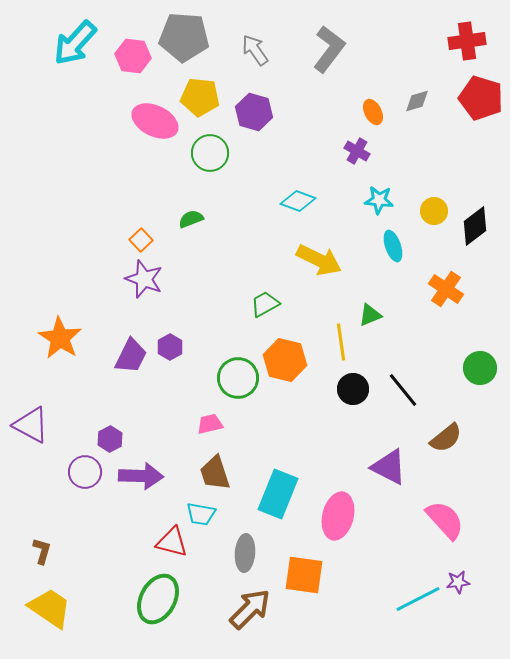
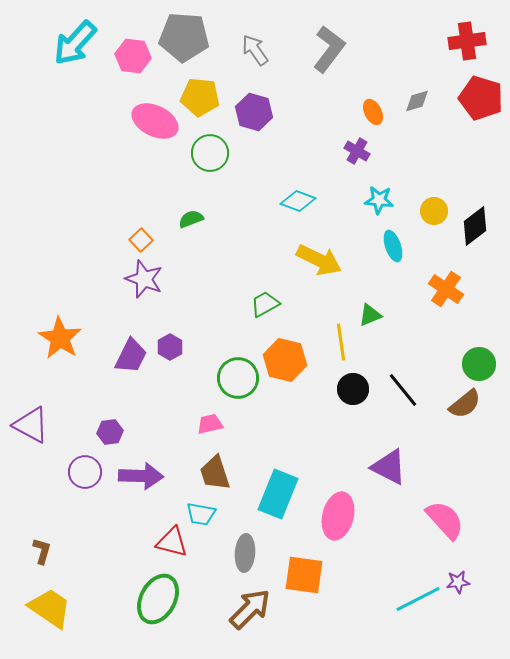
green circle at (480, 368): moved 1 px left, 4 px up
brown semicircle at (446, 438): moved 19 px right, 34 px up
purple hexagon at (110, 439): moved 7 px up; rotated 20 degrees clockwise
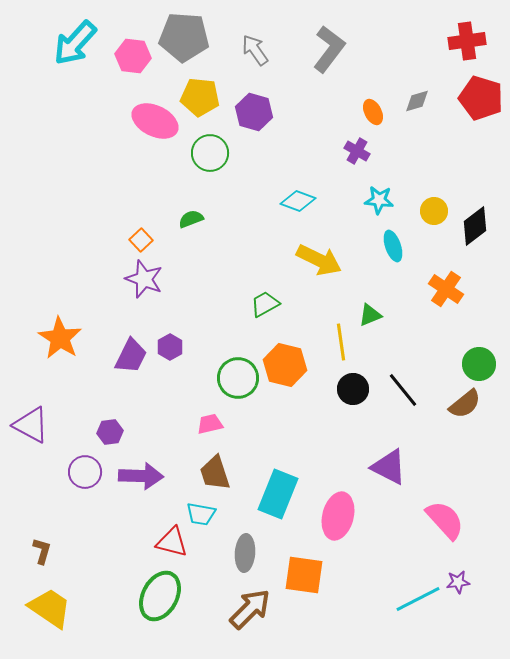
orange hexagon at (285, 360): moved 5 px down
green ellipse at (158, 599): moved 2 px right, 3 px up
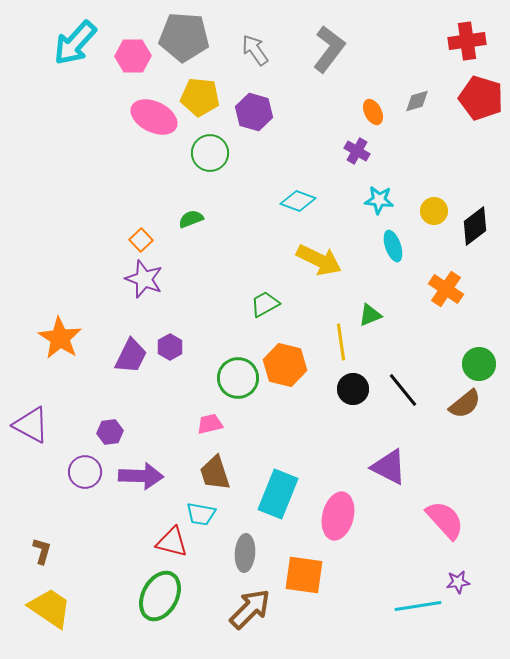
pink hexagon at (133, 56): rotated 8 degrees counterclockwise
pink ellipse at (155, 121): moved 1 px left, 4 px up
cyan line at (418, 599): moved 7 px down; rotated 18 degrees clockwise
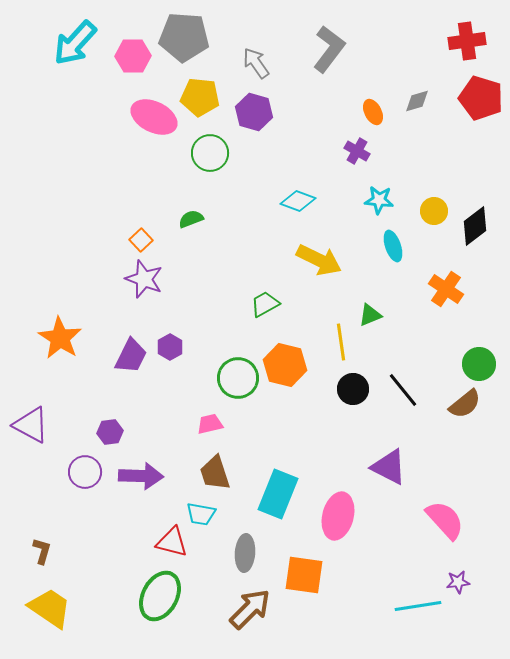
gray arrow at (255, 50): moved 1 px right, 13 px down
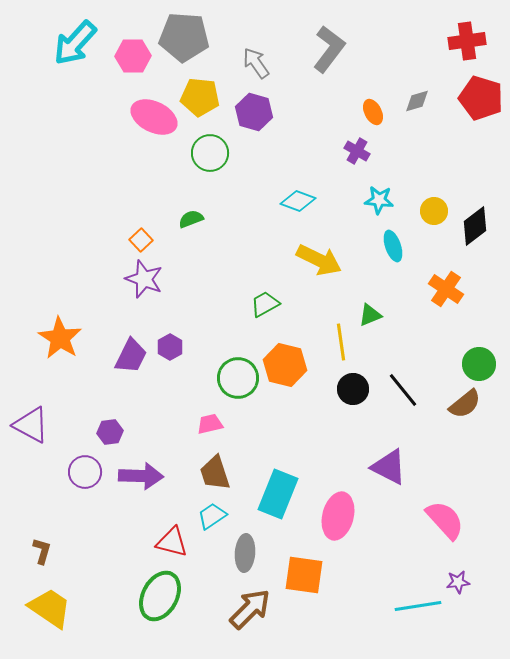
cyan trapezoid at (201, 514): moved 11 px right, 2 px down; rotated 136 degrees clockwise
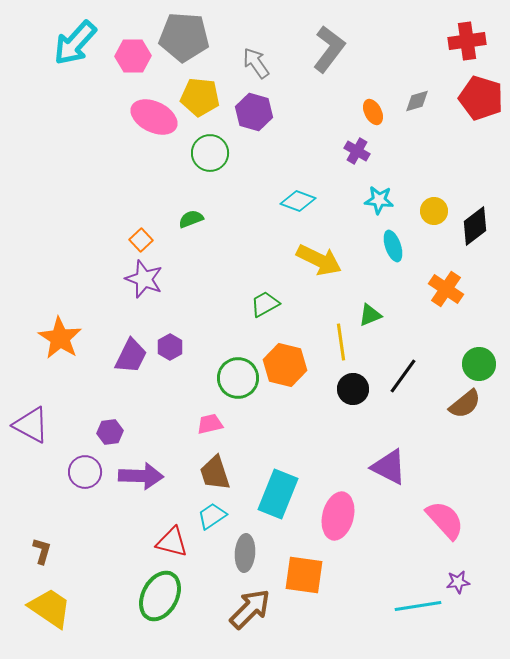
black line at (403, 390): moved 14 px up; rotated 75 degrees clockwise
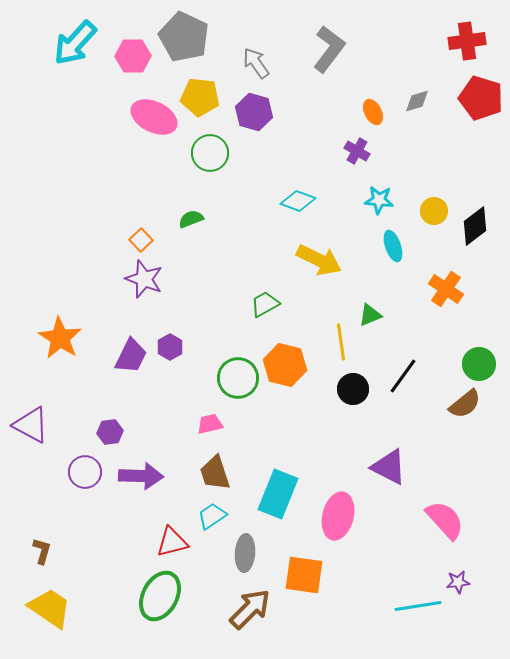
gray pentagon at (184, 37): rotated 21 degrees clockwise
red triangle at (172, 542): rotated 28 degrees counterclockwise
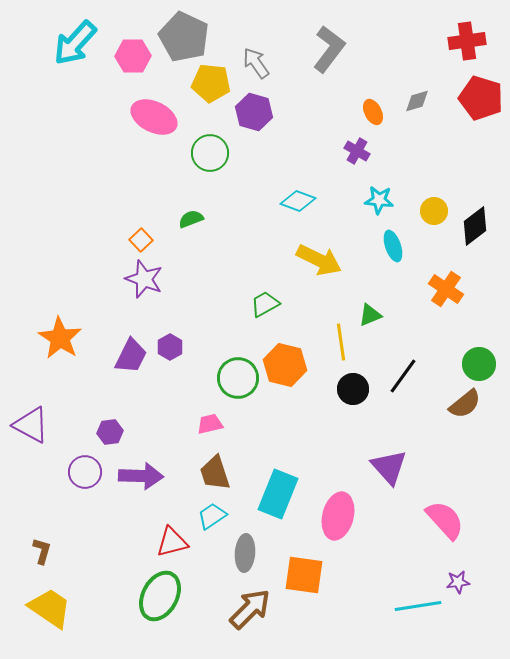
yellow pentagon at (200, 97): moved 11 px right, 14 px up
purple triangle at (389, 467): rotated 21 degrees clockwise
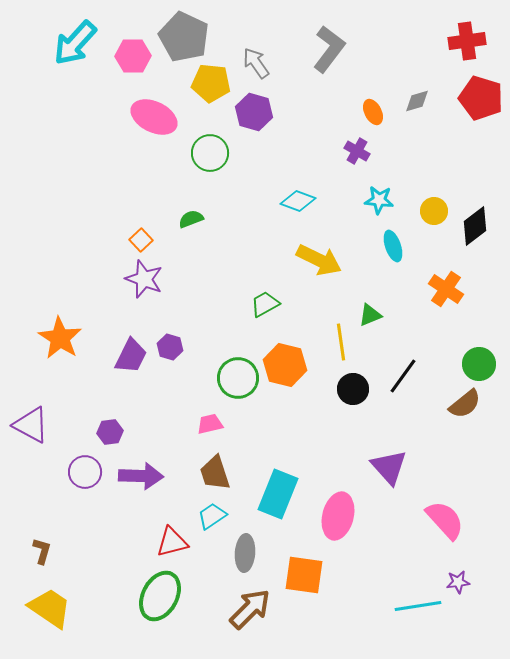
purple hexagon at (170, 347): rotated 15 degrees counterclockwise
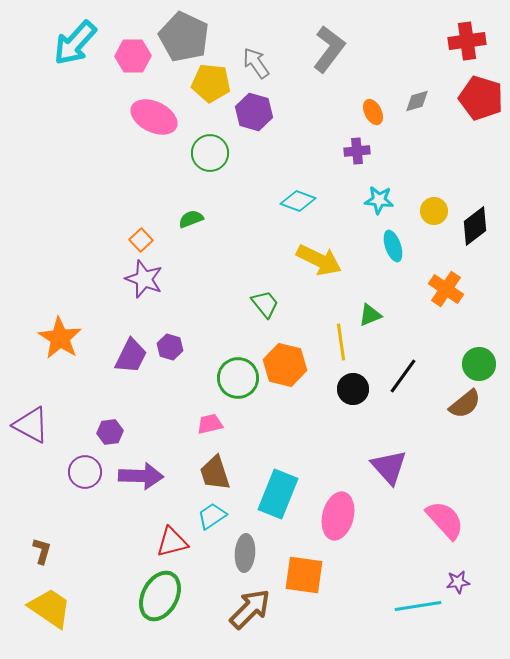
purple cross at (357, 151): rotated 35 degrees counterclockwise
green trapezoid at (265, 304): rotated 80 degrees clockwise
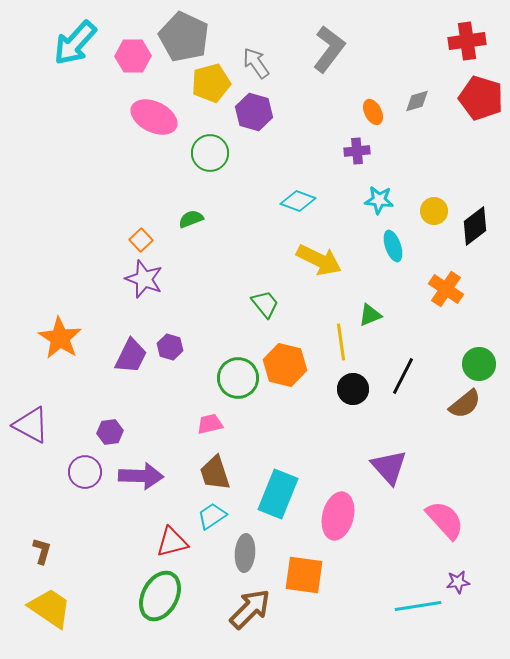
yellow pentagon at (211, 83): rotated 21 degrees counterclockwise
black line at (403, 376): rotated 9 degrees counterclockwise
